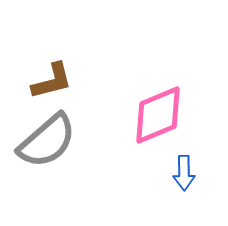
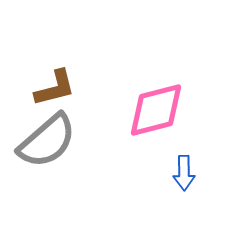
brown L-shape: moved 3 px right, 7 px down
pink diamond: moved 2 px left, 5 px up; rotated 8 degrees clockwise
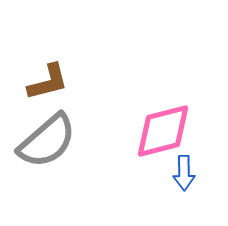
brown L-shape: moved 7 px left, 6 px up
pink diamond: moved 7 px right, 21 px down
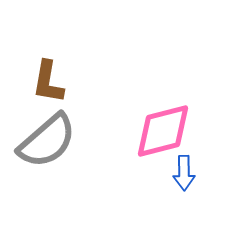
brown L-shape: rotated 114 degrees clockwise
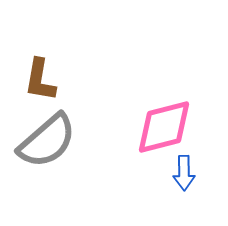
brown L-shape: moved 8 px left, 2 px up
pink diamond: moved 1 px right, 4 px up
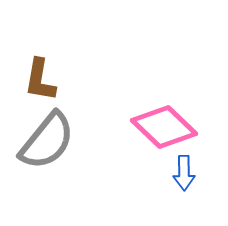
pink diamond: rotated 58 degrees clockwise
gray semicircle: rotated 10 degrees counterclockwise
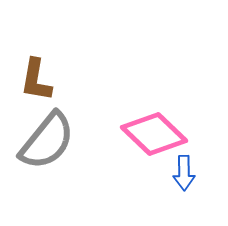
brown L-shape: moved 4 px left
pink diamond: moved 10 px left, 7 px down
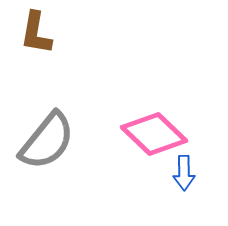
brown L-shape: moved 47 px up
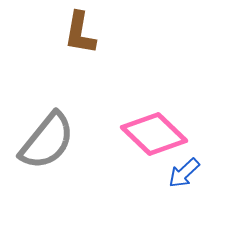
brown L-shape: moved 44 px right
blue arrow: rotated 48 degrees clockwise
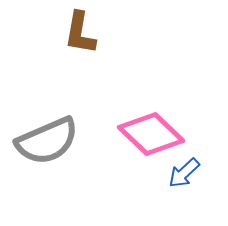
pink diamond: moved 3 px left
gray semicircle: rotated 28 degrees clockwise
